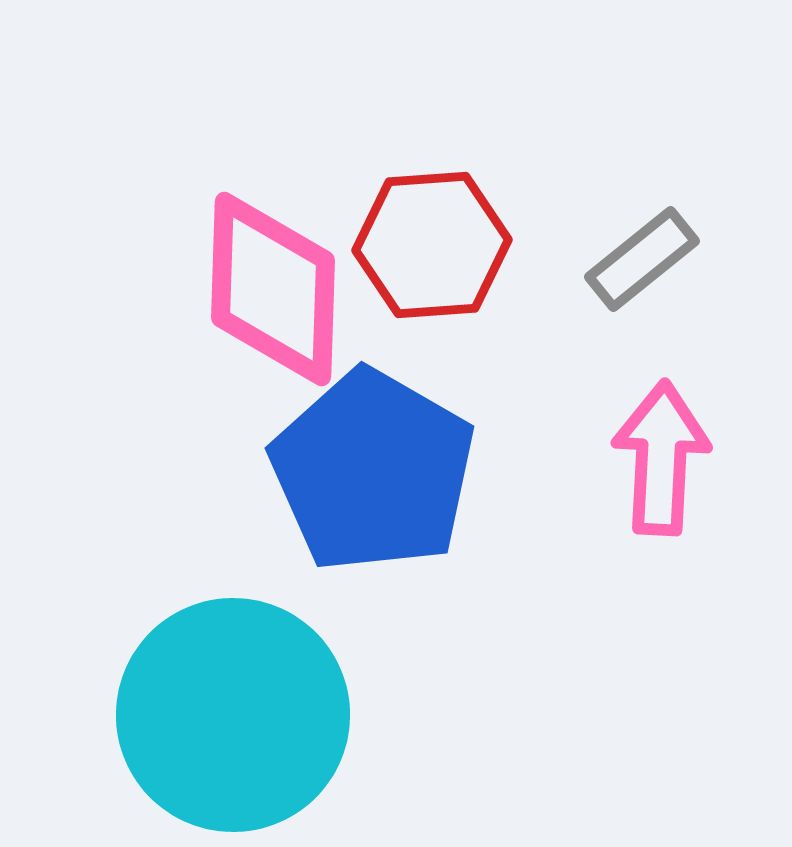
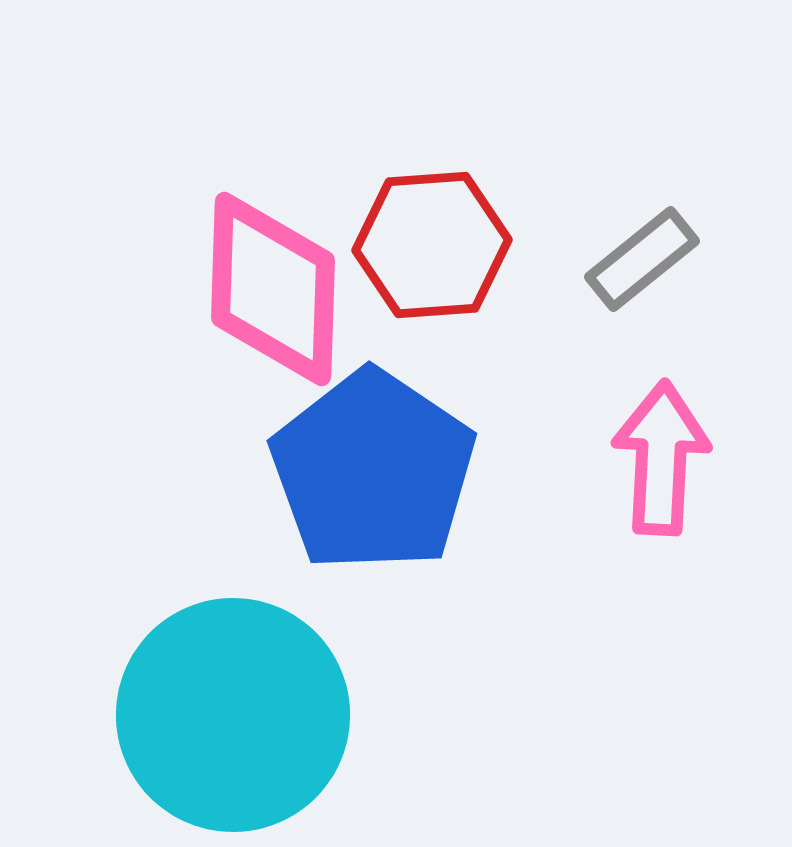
blue pentagon: rotated 4 degrees clockwise
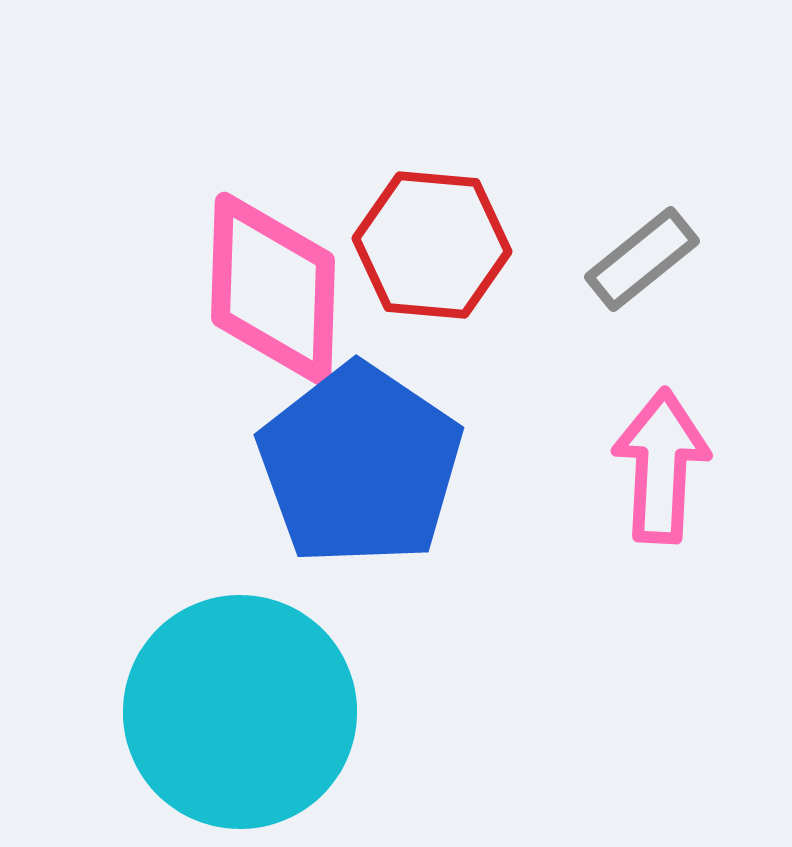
red hexagon: rotated 9 degrees clockwise
pink arrow: moved 8 px down
blue pentagon: moved 13 px left, 6 px up
cyan circle: moved 7 px right, 3 px up
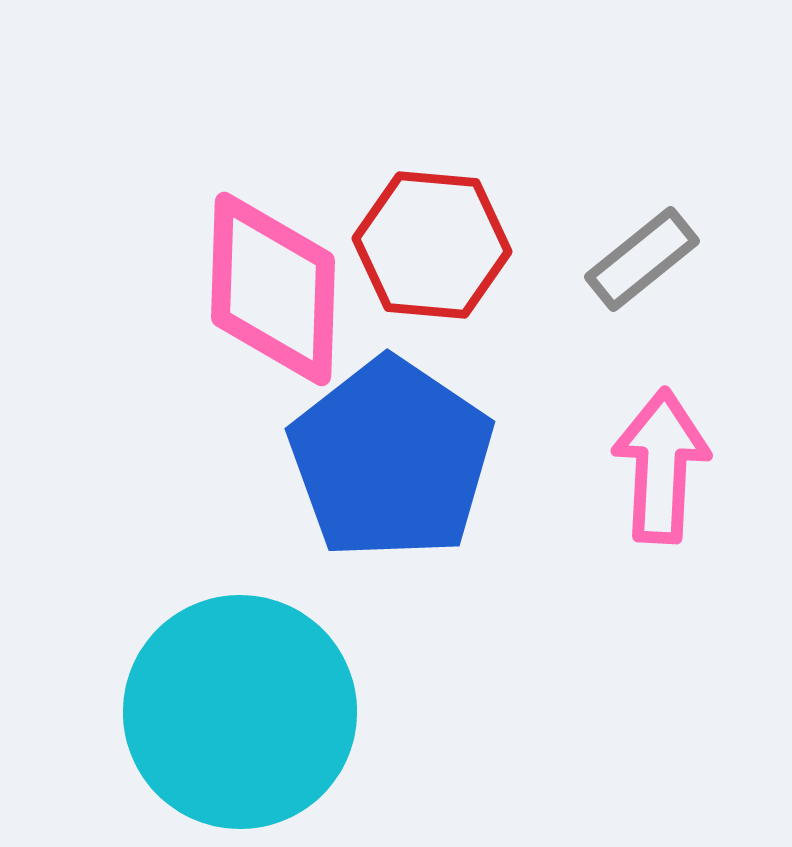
blue pentagon: moved 31 px right, 6 px up
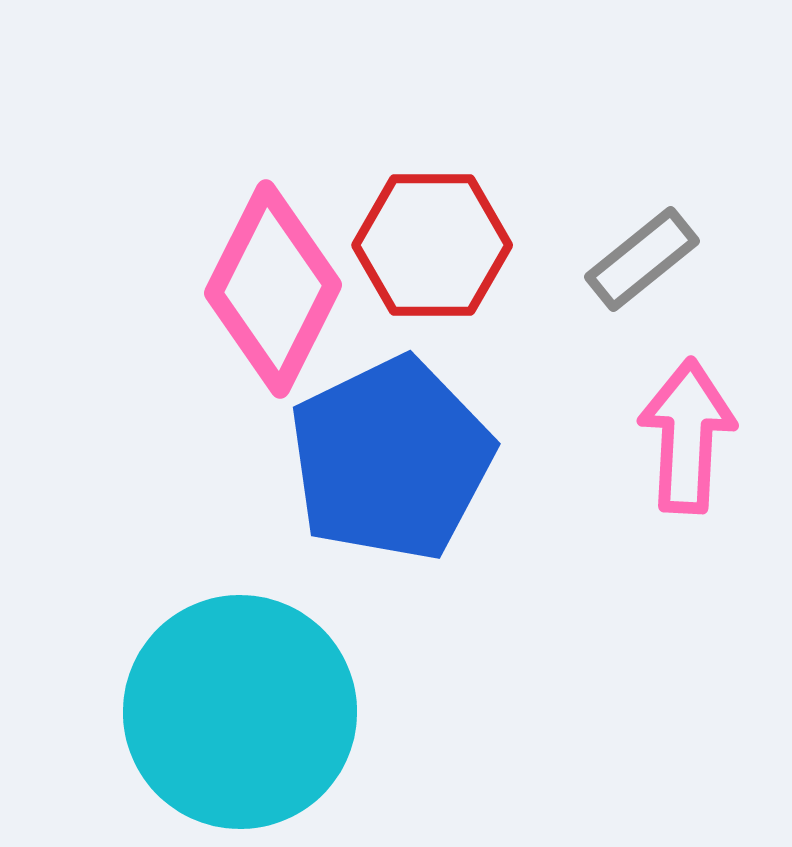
red hexagon: rotated 5 degrees counterclockwise
pink diamond: rotated 25 degrees clockwise
blue pentagon: rotated 12 degrees clockwise
pink arrow: moved 26 px right, 30 px up
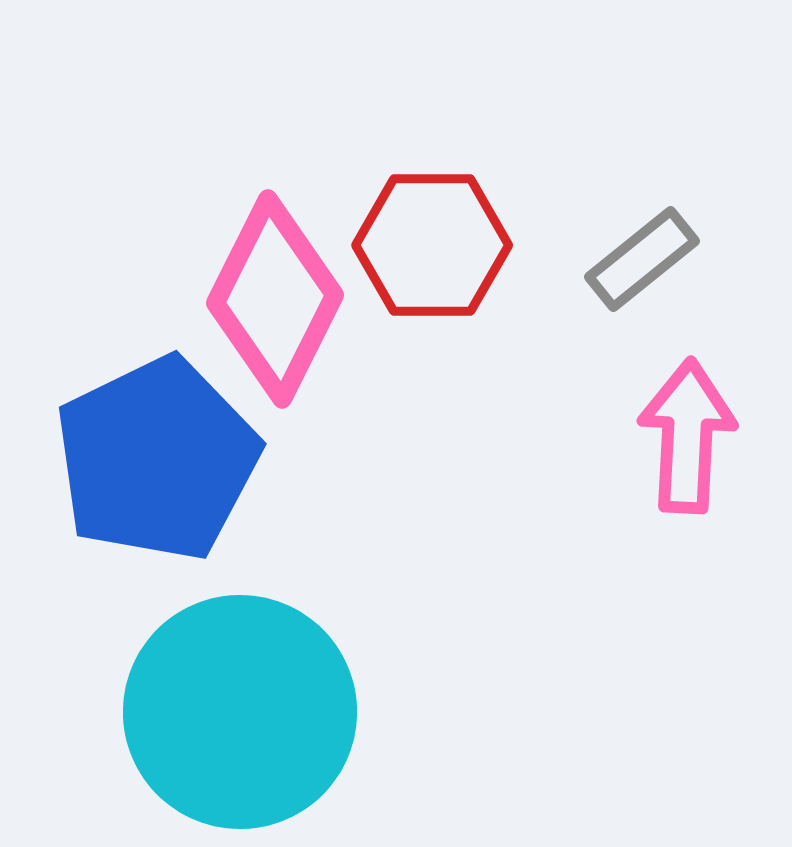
pink diamond: moved 2 px right, 10 px down
blue pentagon: moved 234 px left
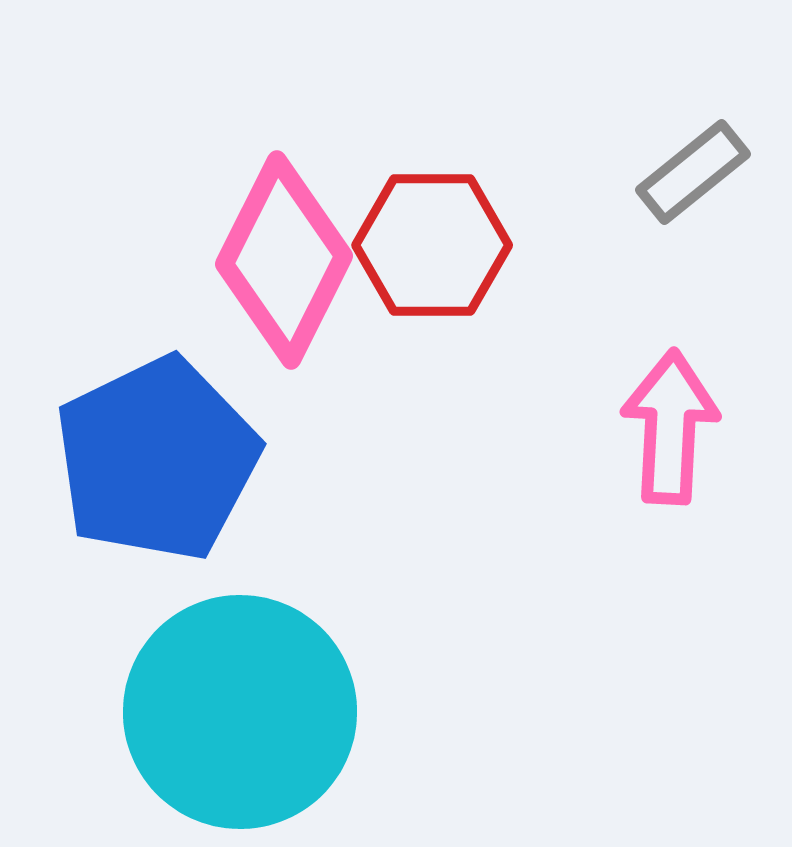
gray rectangle: moved 51 px right, 87 px up
pink diamond: moved 9 px right, 39 px up
pink arrow: moved 17 px left, 9 px up
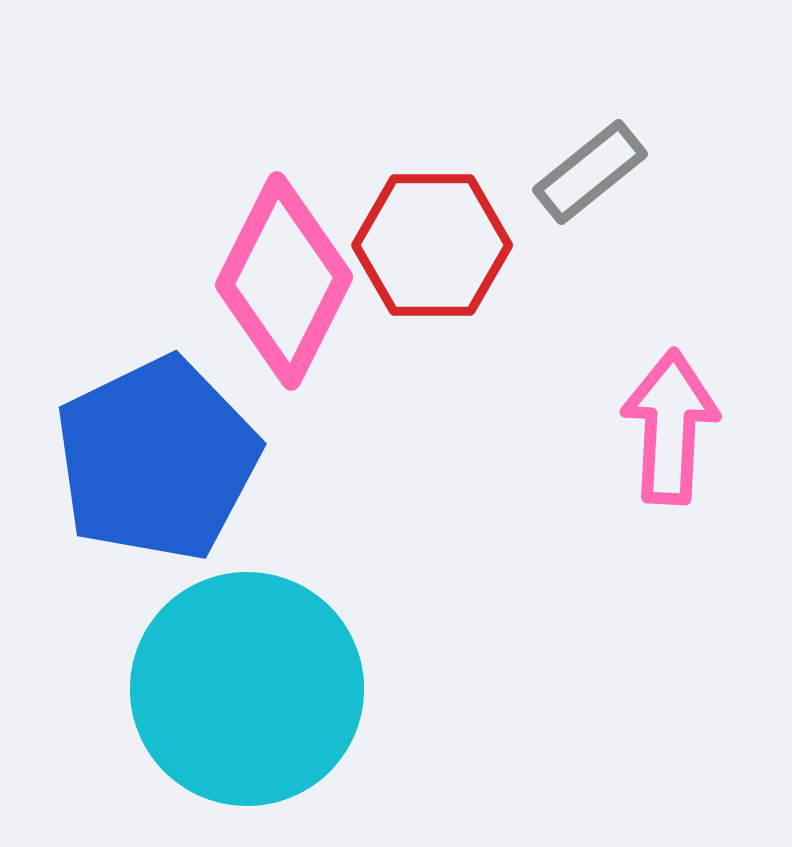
gray rectangle: moved 103 px left
pink diamond: moved 21 px down
cyan circle: moved 7 px right, 23 px up
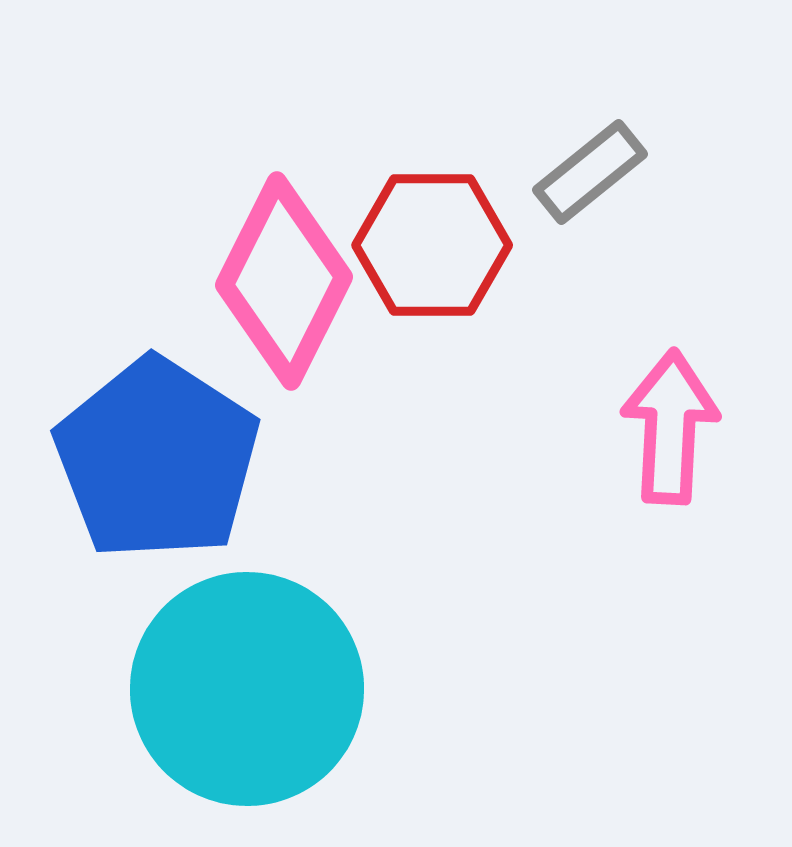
blue pentagon: rotated 13 degrees counterclockwise
